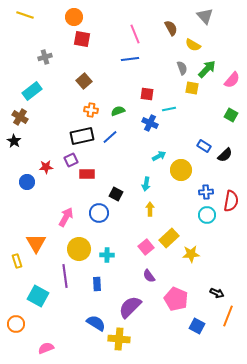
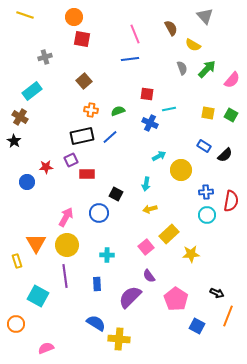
yellow square at (192, 88): moved 16 px right, 25 px down
yellow arrow at (150, 209): rotated 104 degrees counterclockwise
yellow rectangle at (169, 238): moved 4 px up
yellow circle at (79, 249): moved 12 px left, 4 px up
pink pentagon at (176, 299): rotated 10 degrees clockwise
purple semicircle at (130, 307): moved 10 px up
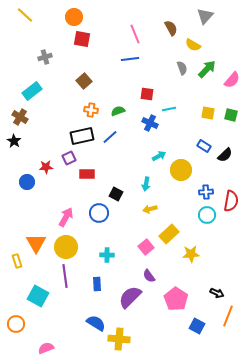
yellow line at (25, 15): rotated 24 degrees clockwise
gray triangle at (205, 16): rotated 24 degrees clockwise
green square at (231, 115): rotated 16 degrees counterclockwise
purple square at (71, 160): moved 2 px left, 2 px up
yellow circle at (67, 245): moved 1 px left, 2 px down
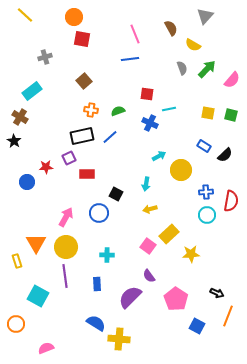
pink square at (146, 247): moved 2 px right, 1 px up; rotated 14 degrees counterclockwise
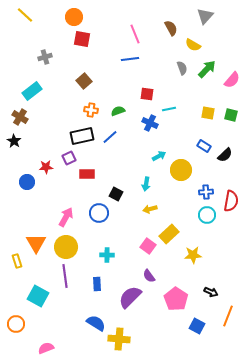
yellow star at (191, 254): moved 2 px right, 1 px down
black arrow at (217, 293): moved 6 px left, 1 px up
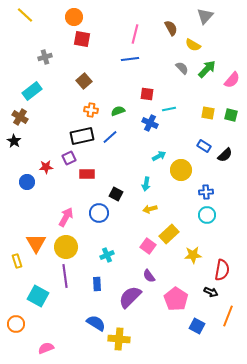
pink line at (135, 34): rotated 36 degrees clockwise
gray semicircle at (182, 68): rotated 24 degrees counterclockwise
red semicircle at (231, 201): moved 9 px left, 69 px down
cyan cross at (107, 255): rotated 24 degrees counterclockwise
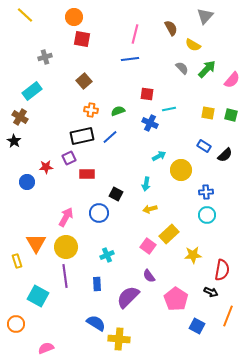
purple semicircle at (130, 297): moved 2 px left
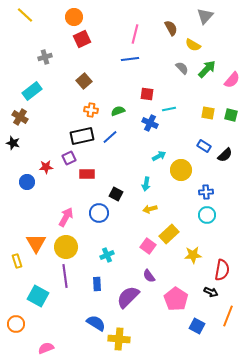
red square at (82, 39): rotated 36 degrees counterclockwise
black star at (14, 141): moved 1 px left, 2 px down; rotated 16 degrees counterclockwise
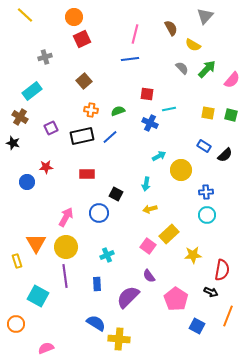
purple square at (69, 158): moved 18 px left, 30 px up
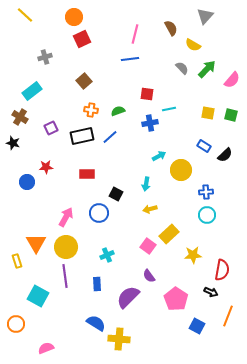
blue cross at (150, 123): rotated 35 degrees counterclockwise
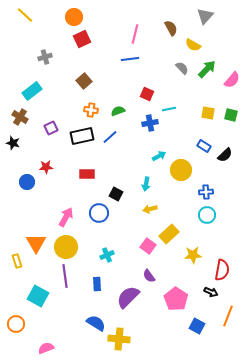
red square at (147, 94): rotated 16 degrees clockwise
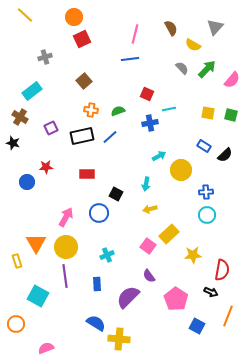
gray triangle at (205, 16): moved 10 px right, 11 px down
